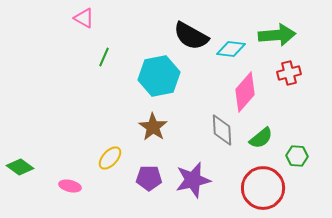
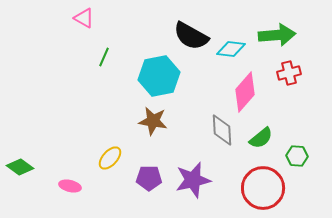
brown star: moved 6 px up; rotated 24 degrees counterclockwise
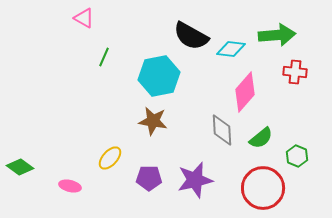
red cross: moved 6 px right, 1 px up; rotated 20 degrees clockwise
green hexagon: rotated 20 degrees clockwise
purple star: moved 2 px right
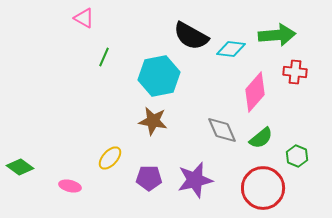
pink diamond: moved 10 px right
gray diamond: rotated 20 degrees counterclockwise
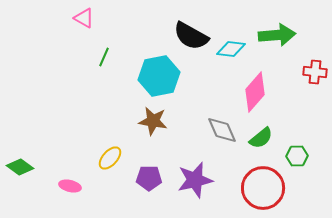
red cross: moved 20 px right
green hexagon: rotated 25 degrees counterclockwise
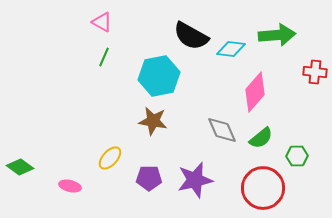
pink triangle: moved 18 px right, 4 px down
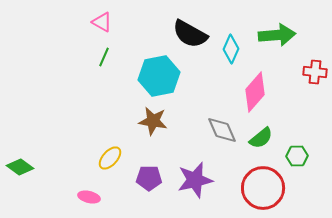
black semicircle: moved 1 px left, 2 px up
cyan diamond: rotated 72 degrees counterclockwise
pink ellipse: moved 19 px right, 11 px down
